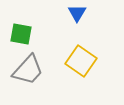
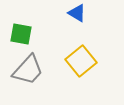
blue triangle: rotated 30 degrees counterclockwise
yellow square: rotated 16 degrees clockwise
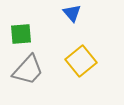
blue triangle: moved 5 px left; rotated 18 degrees clockwise
green square: rotated 15 degrees counterclockwise
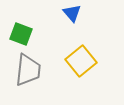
green square: rotated 25 degrees clockwise
gray trapezoid: rotated 36 degrees counterclockwise
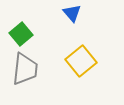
green square: rotated 30 degrees clockwise
gray trapezoid: moved 3 px left, 1 px up
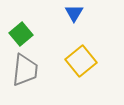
blue triangle: moved 2 px right; rotated 12 degrees clockwise
gray trapezoid: moved 1 px down
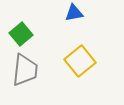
blue triangle: rotated 48 degrees clockwise
yellow square: moved 1 px left
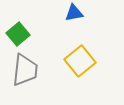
green square: moved 3 px left
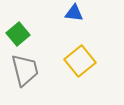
blue triangle: rotated 18 degrees clockwise
gray trapezoid: rotated 20 degrees counterclockwise
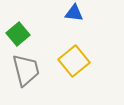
yellow square: moved 6 px left
gray trapezoid: moved 1 px right
